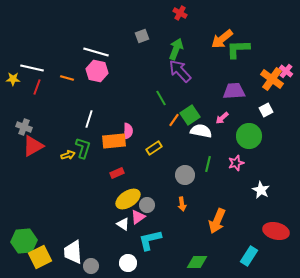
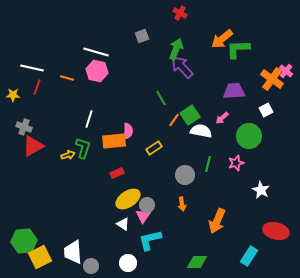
purple arrow at (180, 71): moved 2 px right, 4 px up
yellow star at (13, 79): moved 16 px down
pink triangle at (138, 217): moved 5 px right, 1 px up; rotated 21 degrees counterclockwise
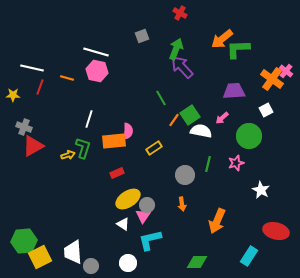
red line at (37, 87): moved 3 px right
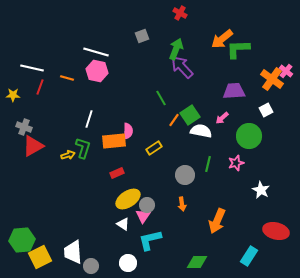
green hexagon at (24, 241): moved 2 px left, 1 px up
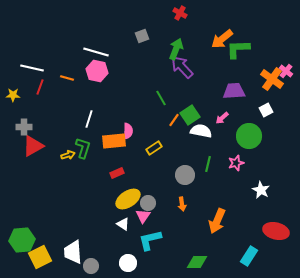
gray cross at (24, 127): rotated 21 degrees counterclockwise
gray circle at (147, 205): moved 1 px right, 2 px up
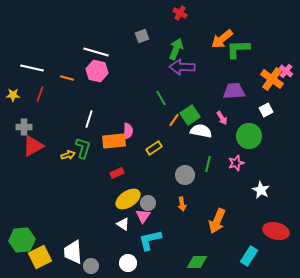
purple arrow at (182, 67): rotated 45 degrees counterclockwise
red line at (40, 87): moved 7 px down
pink arrow at (222, 118): rotated 80 degrees counterclockwise
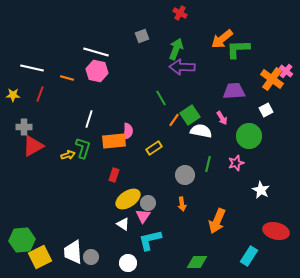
red rectangle at (117, 173): moved 3 px left, 2 px down; rotated 48 degrees counterclockwise
gray circle at (91, 266): moved 9 px up
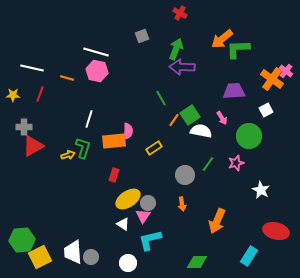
green line at (208, 164): rotated 21 degrees clockwise
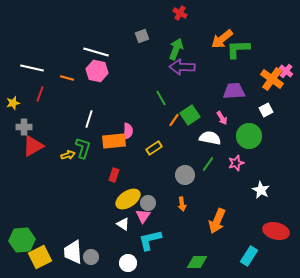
yellow star at (13, 95): moved 8 px down; rotated 16 degrees counterclockwise
white semicircle at (201, 131): moved 9 px right, 7 px down
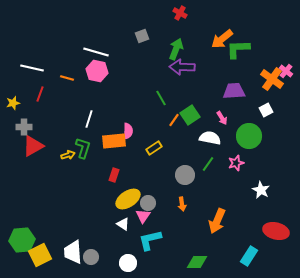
yellow square at (40, 257): moved 2 px up
